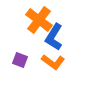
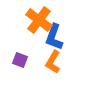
blue L-shape: rotated 12 degrees counterclockwise
orange L-shape: rotated 85 degrees clockwise
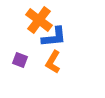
blue L-shape: rotated 116 degrees counterclockwise
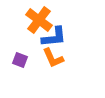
orange L-shape: moved 4 px up; rotated 55 degrees counterclockwise
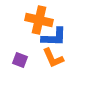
orange cross: rotated 24 degrees counterclockwise
blue L-shape: rotated 8 degrees clockwise
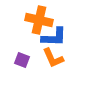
purple square: moved 2 px right
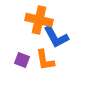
blue L-shape: moved 2 px right; rotated 60 degrees clockwise
orange L-shape: moved 8 px left, 2 px down; rotated 15 degrees clockwise
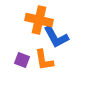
orange L-shape: moved 1 px left
